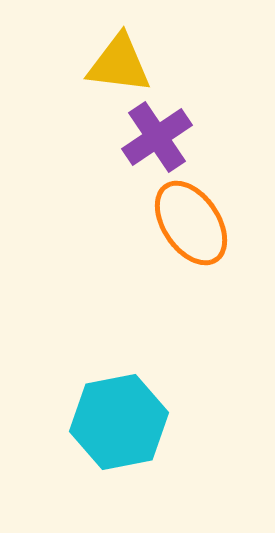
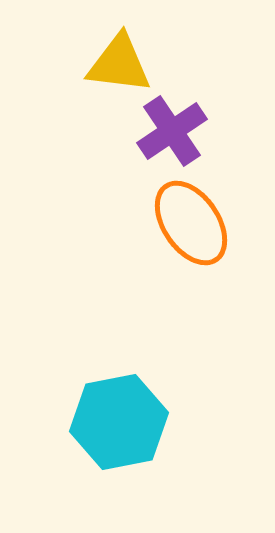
purple cross: moved 15 px right, 6 px up
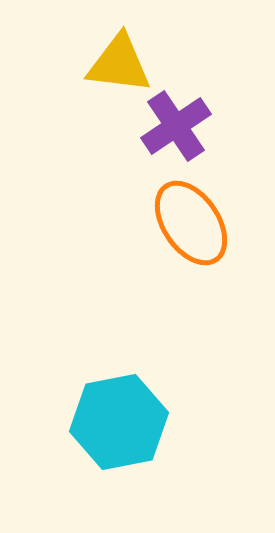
purple cross: moved 4 px right, 5 px up
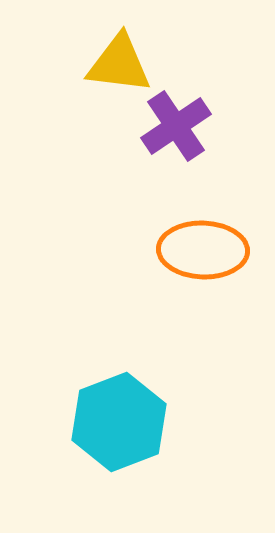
orange ellipse: moved 12 px right, 27 px down; rotated 54 degrees counterclockwise
cyan hexagon: rotated 10 degrees counterclockwise
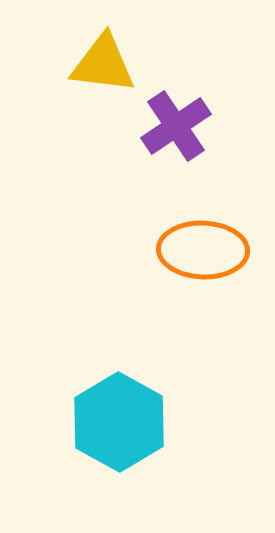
yellow triangle: moved 16 px left
cyan hexagon: rotated 10 degrees counterclockwise
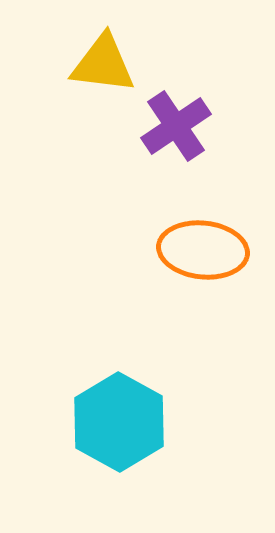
orange ellipse: rotated 4 degrees clockwise
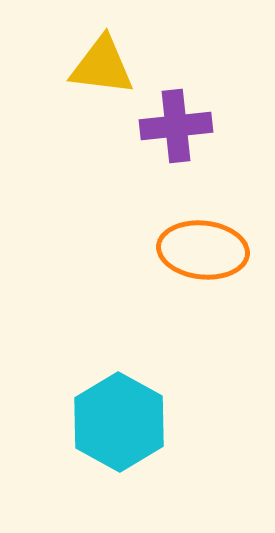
yellow triangle: moved 1 px left, 2 px down
purple cross: rotated 28 degrees clockwise
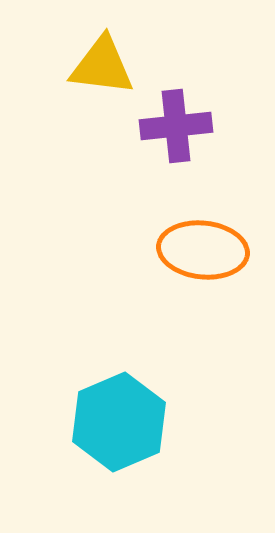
cyan hexagon: rotated 8 degrees clockwise
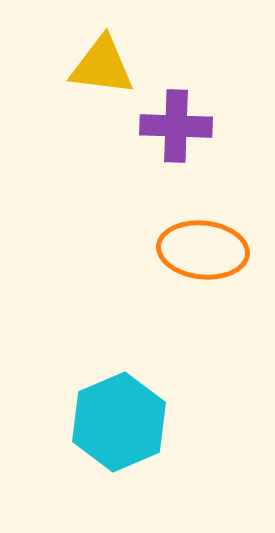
purple cross: rotated 8 degrees clockwise
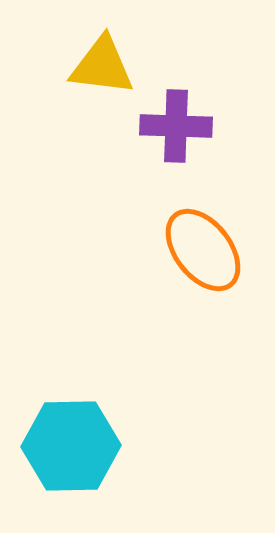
orange ellipse: rotated 46 degrees clockwise
cyan hexagon: moved 48 px left, 24 px down; rotated 22 degrees clockwise
